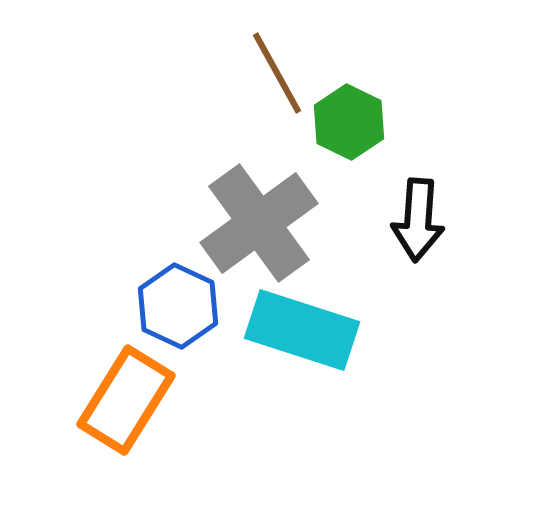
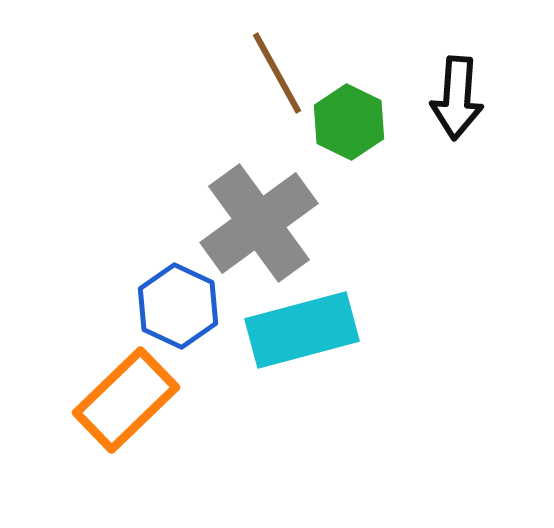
black arrow: moved 39 px right, 122 px up
cyan rectangle: rotated 33 degrees counterclockwise
orange rectangle: rotated 14 degrees clockwise
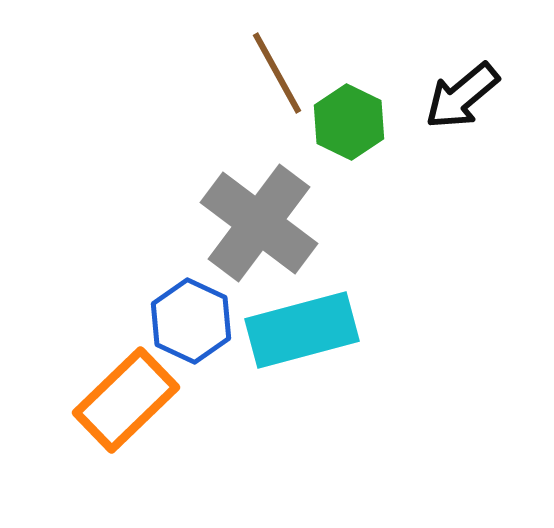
black arrow: moved 5 px right, 2 px up; rotated 46 degrees clockwise
gray cross: rotated 17 degrees counterclockwise
blue hexagon: moved 13 px right, 15 px down
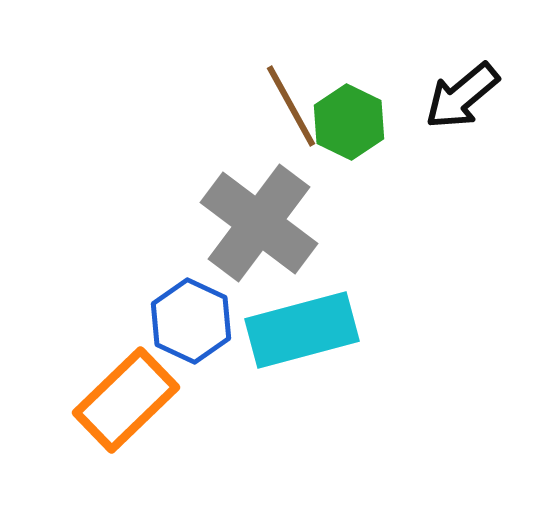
brown line: moved 14 px right, 33 px down
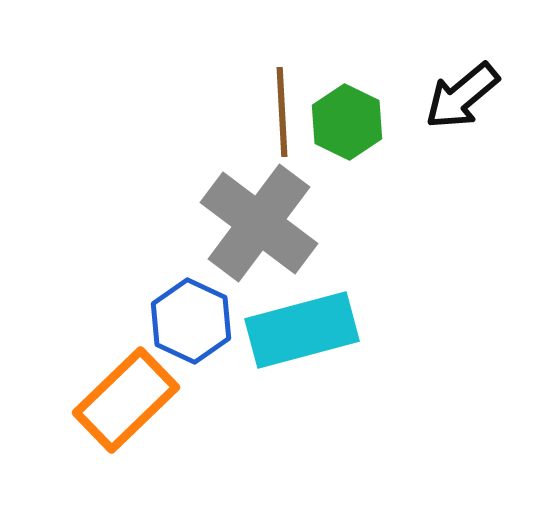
brown line: moved 9 px left, 6 px down; rotated 26 degrees clockwise
green hexagon: moved 2 px left
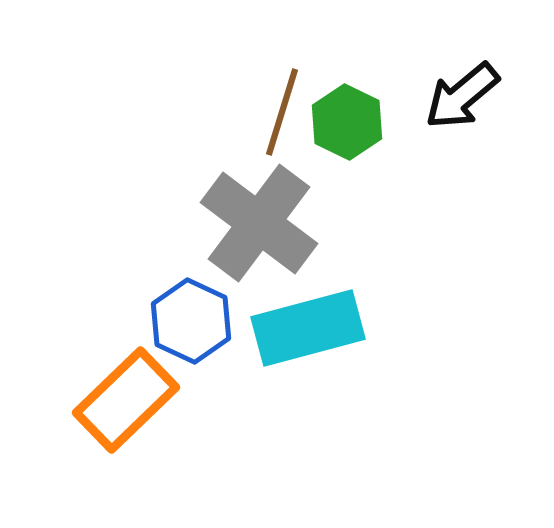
brown line: rotated 20 degrees clockwise
cyan rectangle: moved 6 px right, 2 px up
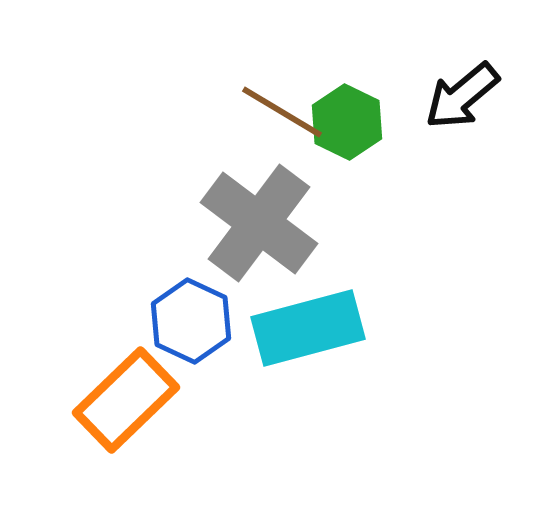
brown line: rotated 76 degrees counterclockwise
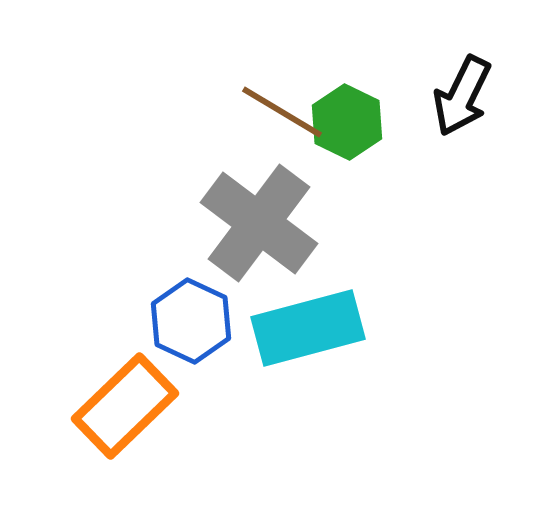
black arrow: rotated 24 degrees counterclockwise
orange rectangle: moved 1 px left, 6 px down
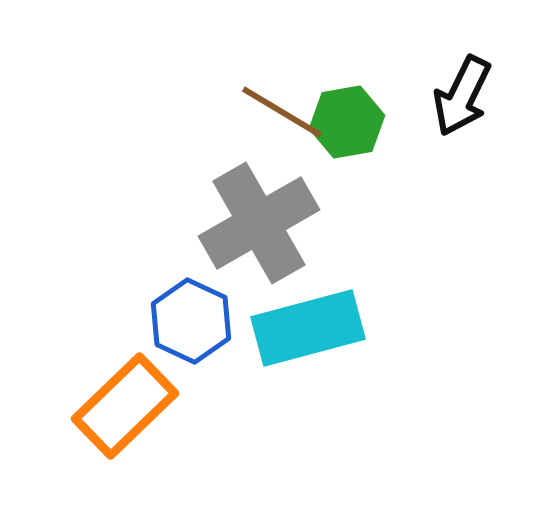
green hexagon: rotated 24 degrees clockwise
gray cross: rotated 23 degrees clockwise
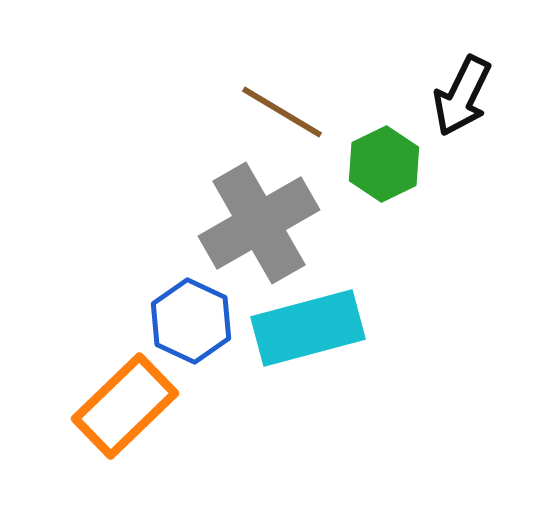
green hexagon: moved 37 px right, 42 px down; rotated 16 degrees counterclockwise
